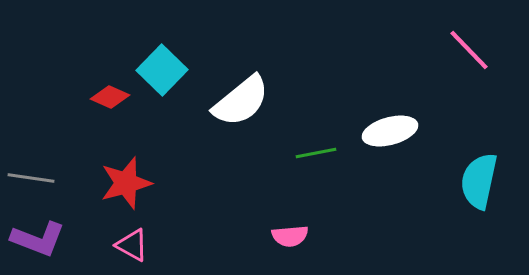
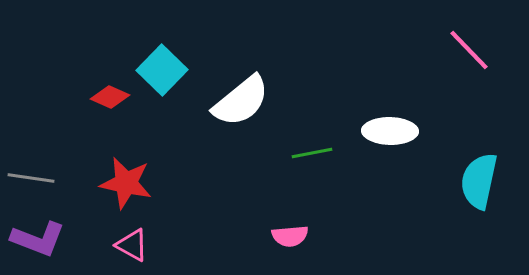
white ellipse: rotated 16 degrees clockwise
green line: moved 4 px left
red star: rotated 28 degrees clockwise
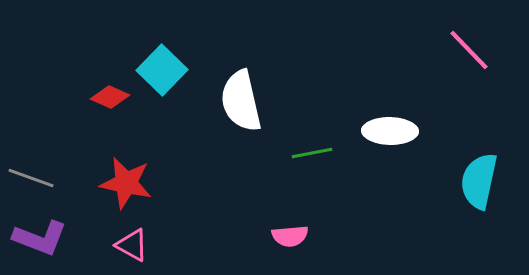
white semicircle: rotated 116 degrees clockwise
gray line: rotated 12 degrees clockwise
purple L-shape: moved 2 px right, 1 px up
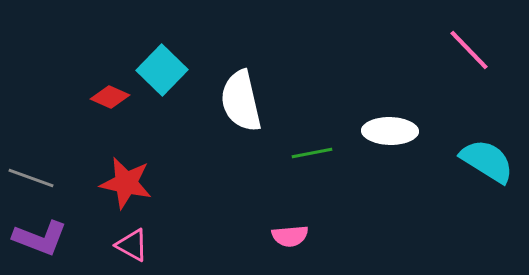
cyan semicircle: moved 8 px right, 20 px up; rotated 110 degrees clockwise
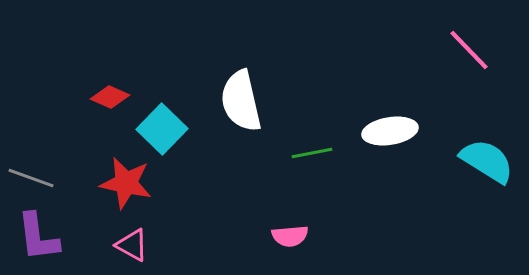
cyan square: moved 59 px down
white ellipse: rotated 10 degrees counterclockwise
purple L-shape: moved 2 px left, 1 px up; rotated 62 degrees clockwise
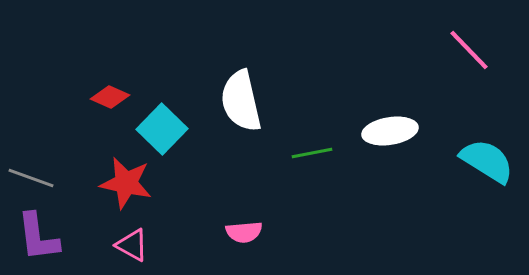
pink semicircle: moved 46 px left, 4 px up
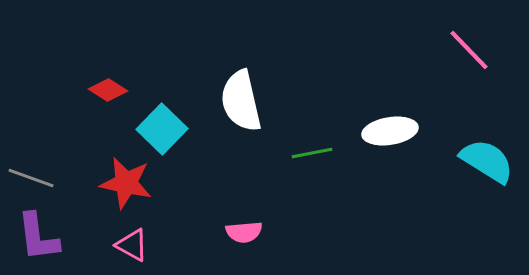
red diamond: moved 2 px left, 7 px up; rotated 9 degrees clockwise
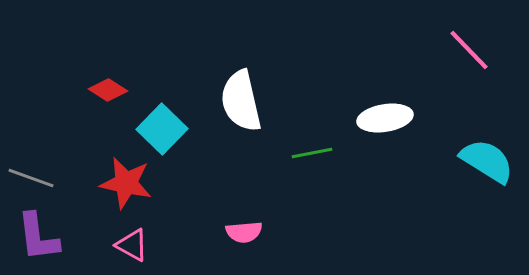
white ellipse: moved 5 px left, 13 px up
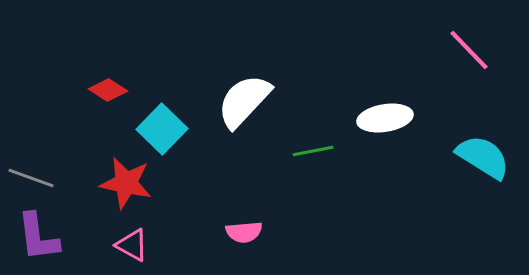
white semicircle: moved 3 px right; rotated 56 degrees clockwise
green line: moved 1 px right, 2 px up
cyan semicircle: moved 4 px left, 4 px up
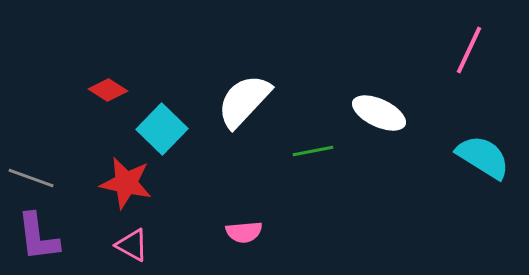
pink line: rotated 69 degrees clockwise
white ellipse: moved 6 px left, 5 px up; rotated 34 degrees clockwise
